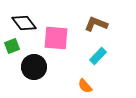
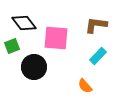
brown L-shape: moved 1 px down; rotated 15 degrees counterclockwise
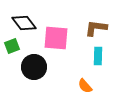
brown L-shape: moved 3 px down
cyan rectangle: rotated 42 degrees counterclockwise
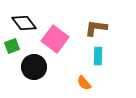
pink square: moved 1 px left, 1 px down; rotated 32 degrees clockwise
orange semicircle: moved 1 px left, 3 px up
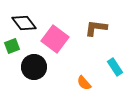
cyan rectangle: moved 17 px right, 11 px down; rotated 36 degrees counterclockwise
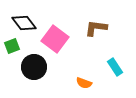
orange semicircle: rotated 28 degrees counterclockwise
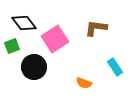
pink square: rotated 20 degrees clockwise
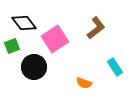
brown L-shape: rotated 135 degrees clockwise
